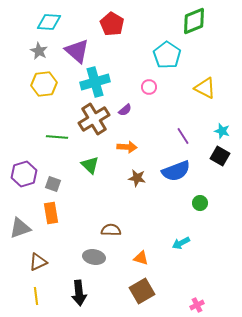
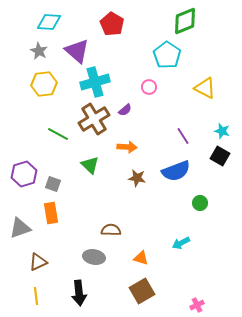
green diamond: moved 9 px left
green line: moved 1 px right, 3 px up; rotated 25 degrees clockwise
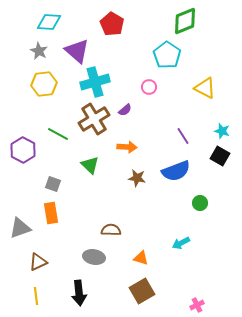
purple hexagon: moved 1 px left, 24 px up; rotated 15 degrees counterclockwise
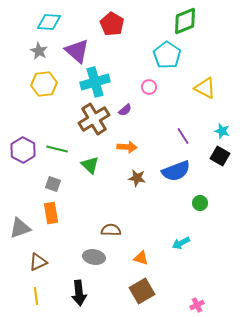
green line: moved 1 px left, 15 px down; rotated 15 degrees counterclockwise
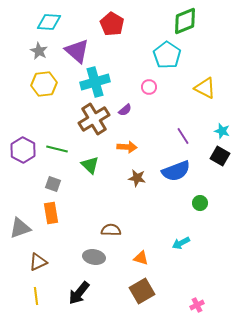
black arrow: rotated 45 degrees clockwise
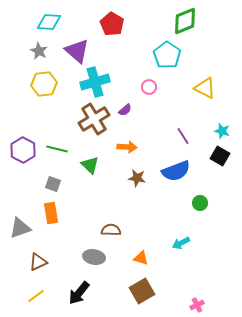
yellow line: rotated 60 degrees clockwise
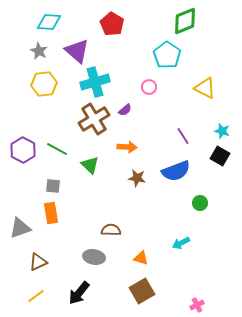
green line: rotated 15 degrees clockwise
gray square: moved 2 px down; rotated 14 degrees counterclockwise
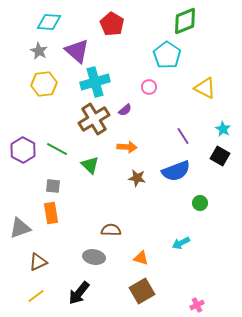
cyan star: moved 1 px right, 2 px up; rotated 14 degrees clockwise
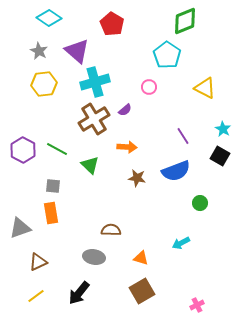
cyan diamond: moved 4 px up; rotated 30 degrees clockwise
